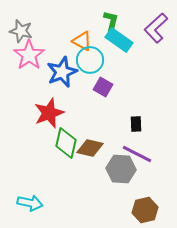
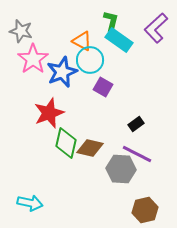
pink star: moved 4 px right, 4 px down
black rectangle: rotated 56 degrees clockwise
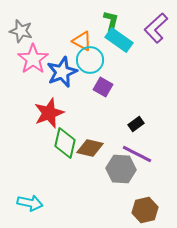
green diamond: moved 1 px left
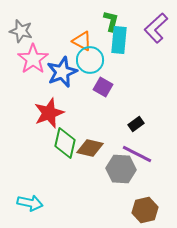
cyan rectangle: rotated 60 degrees clockwise
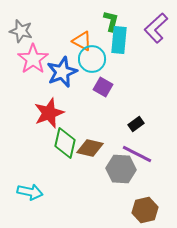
cyan circle: moved 2 px right, 1 px up
cyan arrow: moved 11 px up
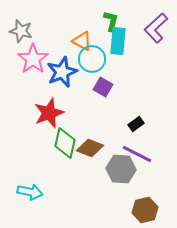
cyan rectangle: moved 1 px left, 1 px down
brown diamond: rotated 8 degrees clockwise
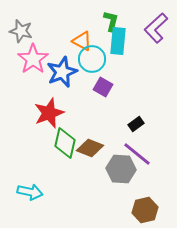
purple line: rotated 12 degrees clockwise
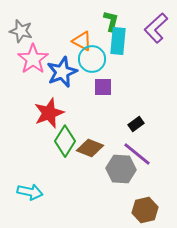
purple square: rotated 30 degrees counterclockwise
green diamond: moved 2 px up; rotated 20 degrees clockwise
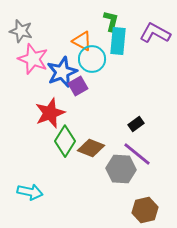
purple L-shape: moved 1 px left, 5 px down; rotated 72 degrees clockwise
pink star: rotated 16 degrees counterclockwise
purple square: moved 25 px left, 1 px up; rotated 30 degrees counterclockwise
red star: moved 1 px right
brown diamond: moved 1 px right
